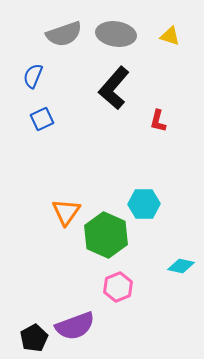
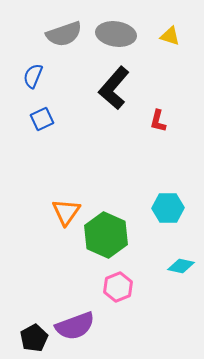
cyan hexagon: moved 24 px right, 4 px down
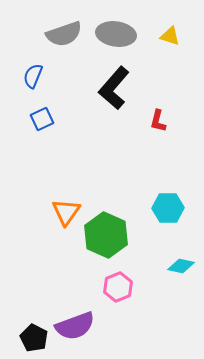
black pentagon: rotated 16 degrees counterclockwise
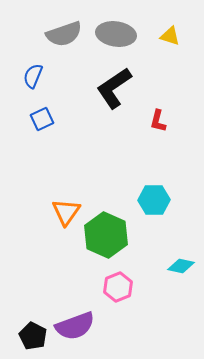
black L-shape: rotated 15 degrees clockwise
cyan hexagon: moved 14 px left, 8 px up
black pentagon: moved 1 px left, 2 px up
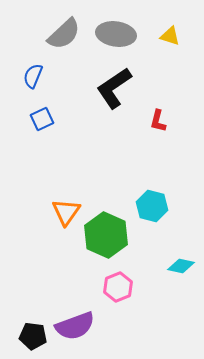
gray semicircle: rotated 24 degrees counterclockwise
cyan hexagon: moved 2 px left, 6 px down; rotated 16 degrees clockwise
black pentagon: rotated 20 degrees counterclockwise
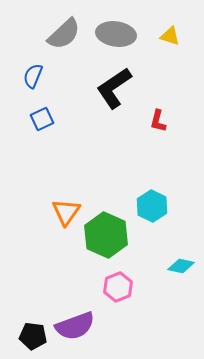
cyan hexagon: rotated 12 degrees clockwise
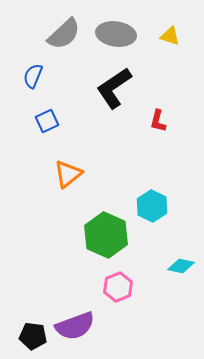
blue square: moved 5 px right, 2 px down
orange triangle: moved 2 px right, 38 px up; rotated 16 degrees clockwise
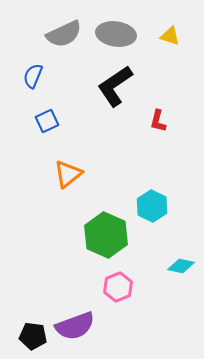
gray semicircle: rotated 18 degrees clockwise
black L-shape: moved 1 px right, 2 px up
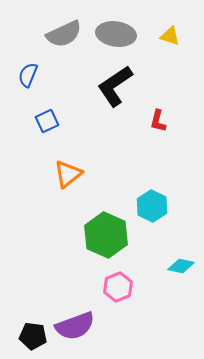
blue semicircle: moved 5 px left, 1 px up
